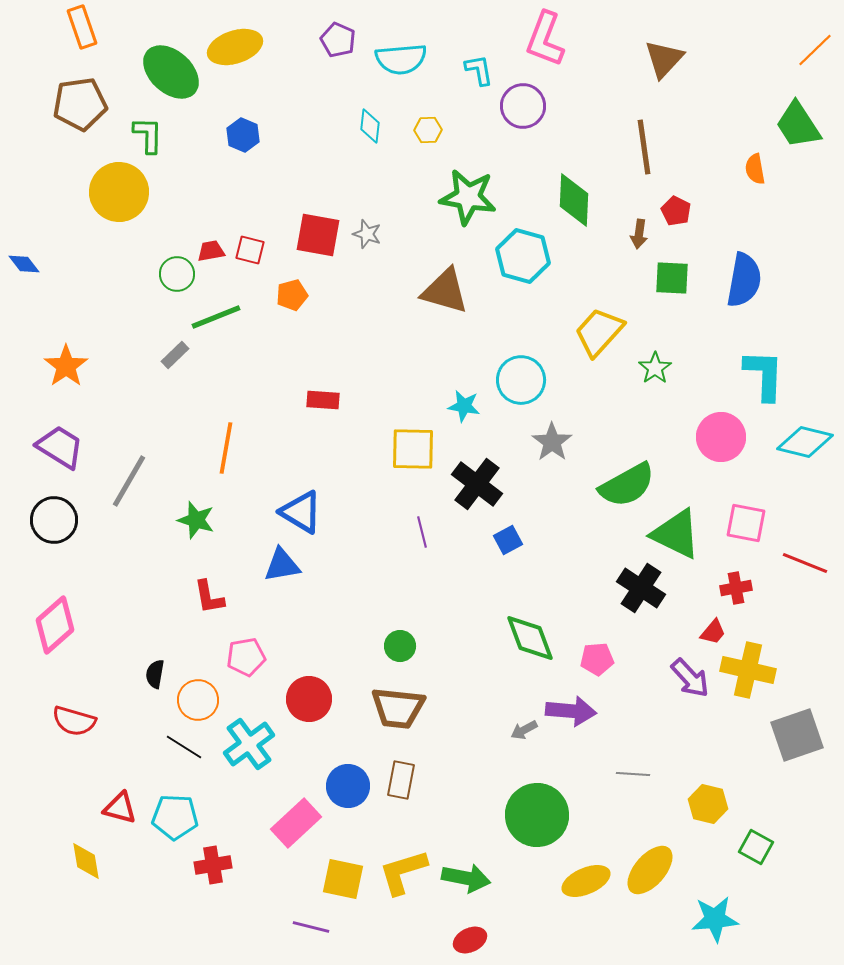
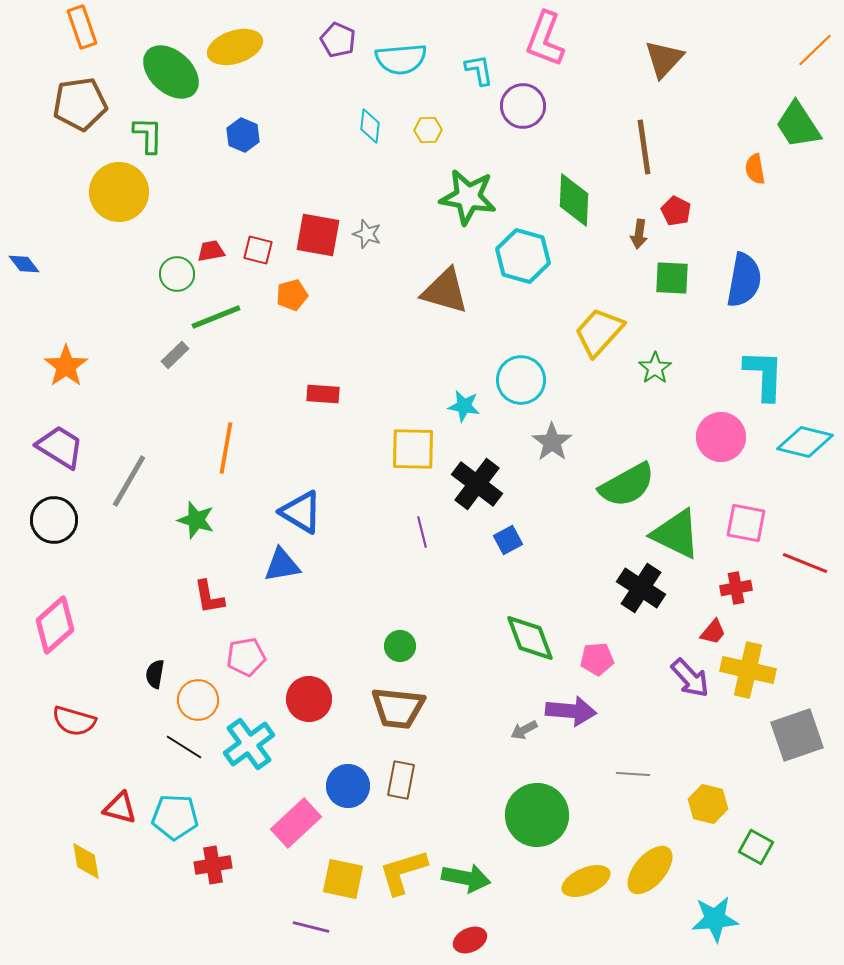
red square at (250, 250): moved 8 px right
red rectangle at (323, 400): moved 6 px up
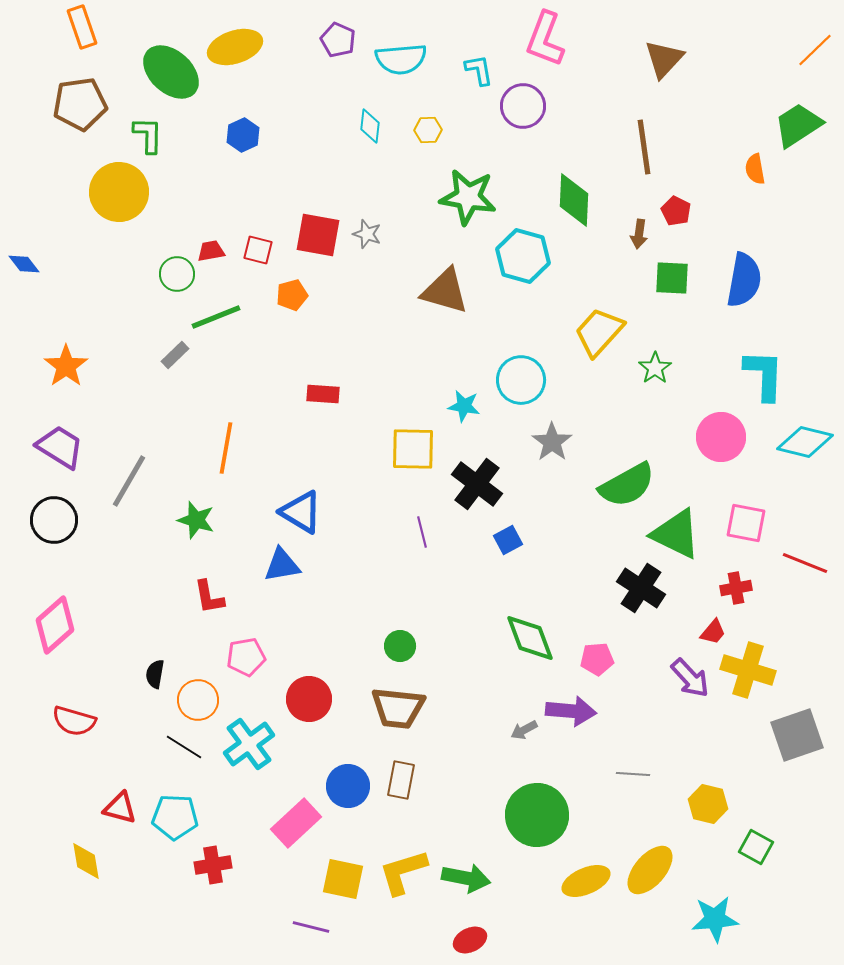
green trapezoid at (798, 125): rotated 90 degrees clockwise
blue hexagon at (243, 135): rotated 12 degrees clockwise
yellow cross at (748, 670): rotated 4 degrees clockwise
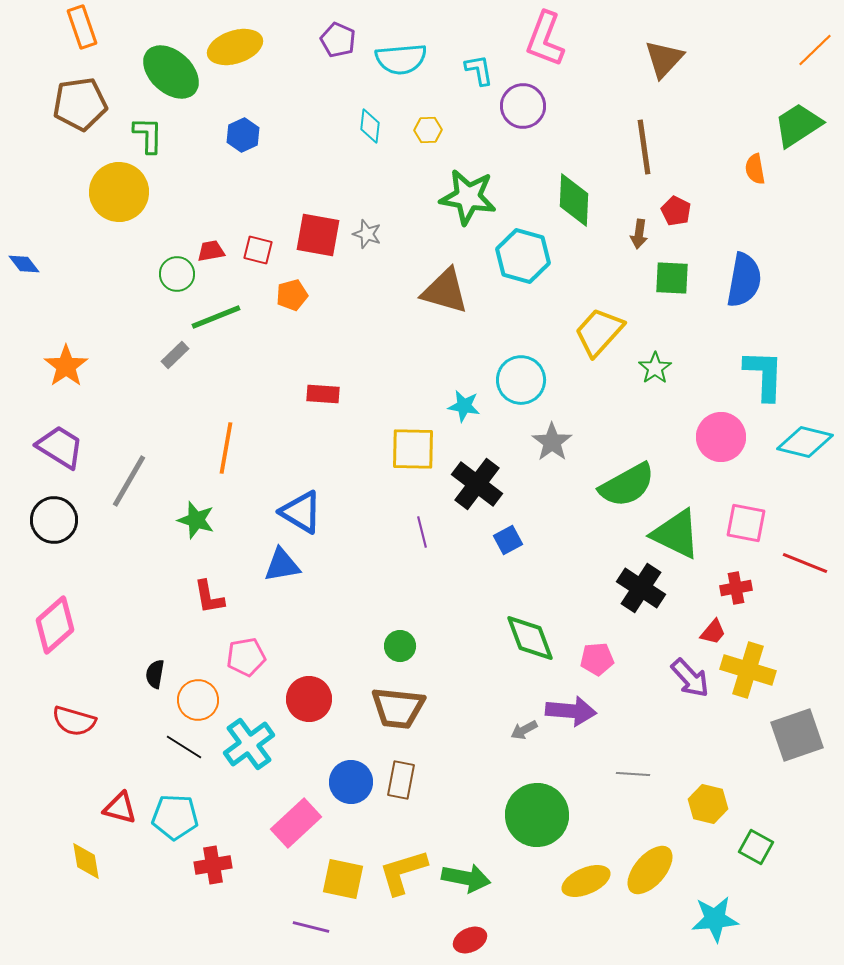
blue circle at (348, 786): moved 3 px right, 4 px up
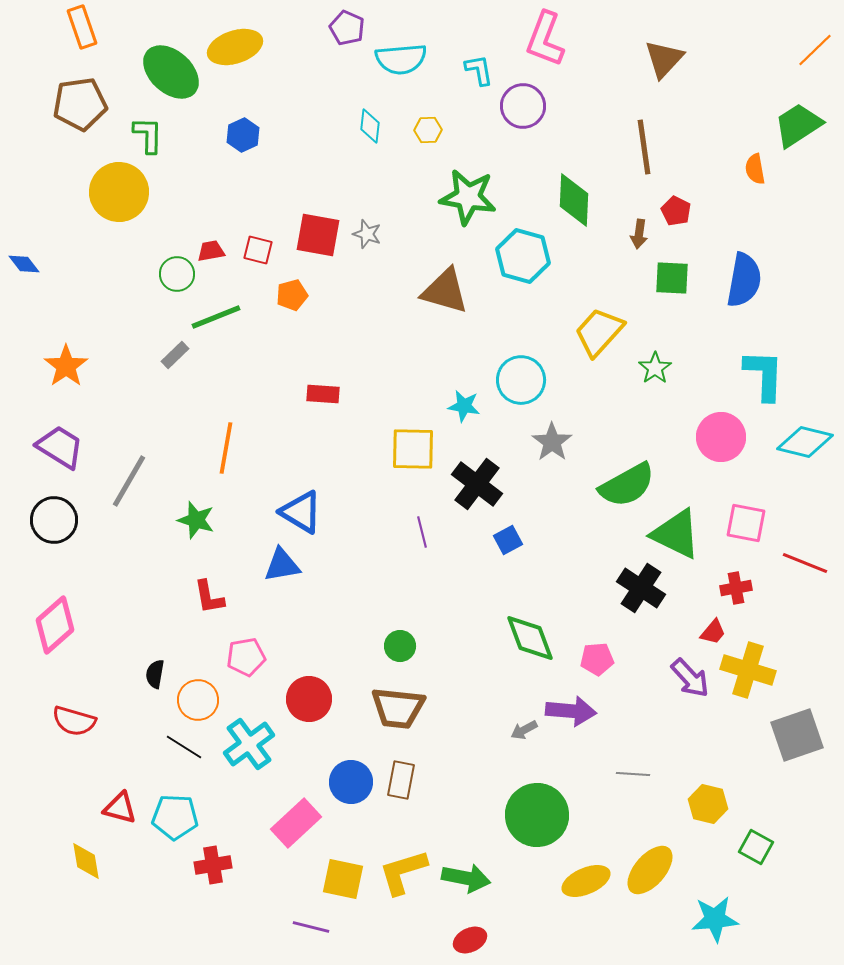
purple pentagon at (338, 40): moved 9 px right, 12 px up
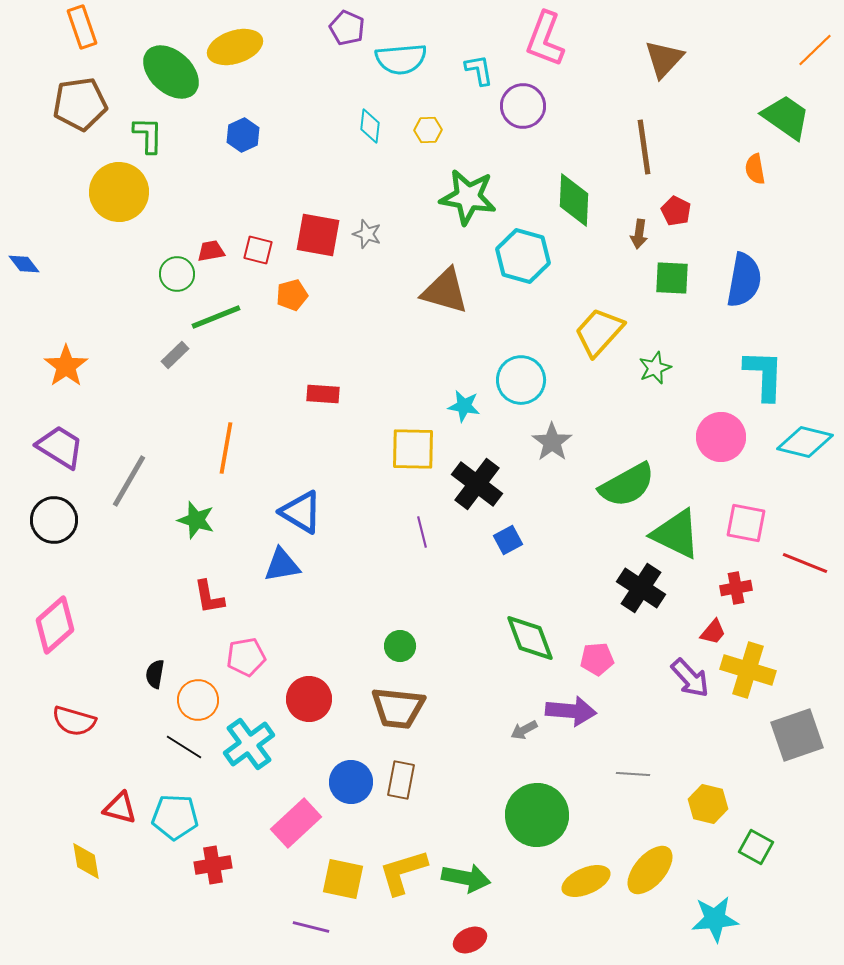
green trapezoid at (798, 125): moved 12 px left, 8 px up; rotated 68 degrees clockwise
green star at (655, 368): rotated 12 degrees clockwise
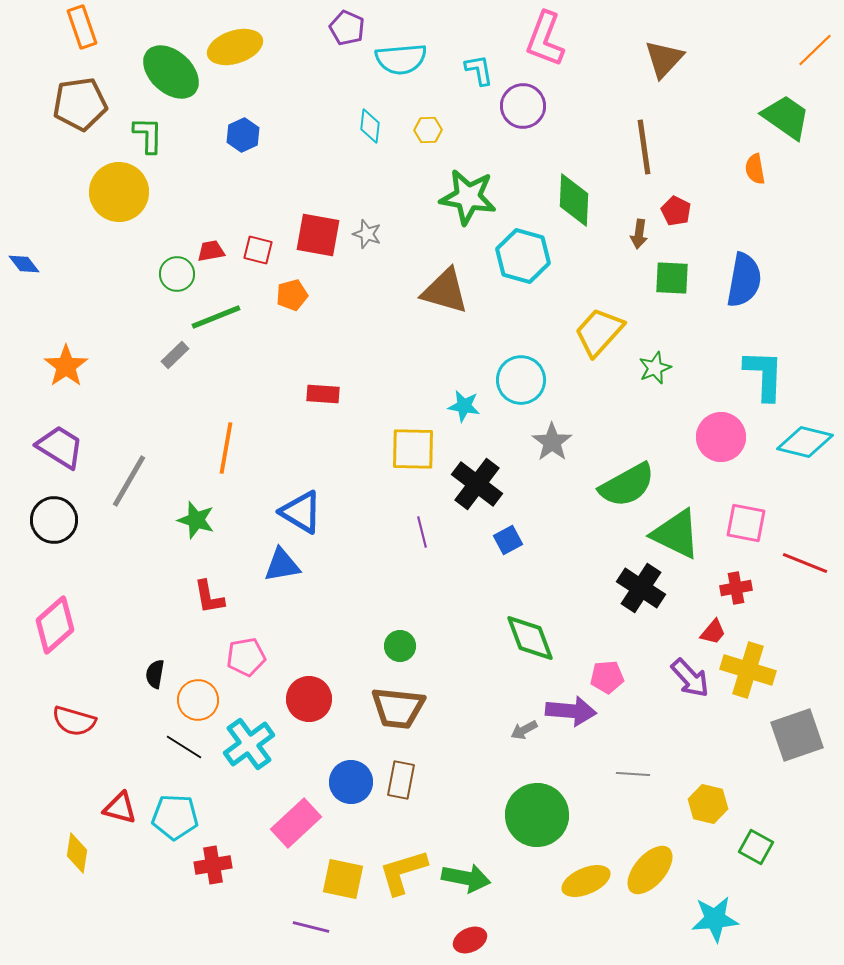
pink pentagon at (597, 659): moved 10 px right, 18 px down
yellow diamond at (86, 861): moved 9 px left, 8 px up; rotated 18 degrees clockwise
